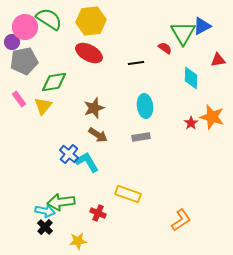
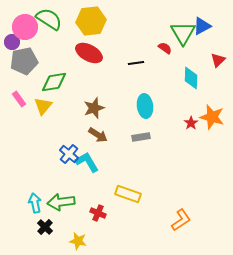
red triangle: rotated 35 degrees counterclockwise
cyan arrow: moved 10 px left, 8 px up; rotated 114 degrees counterclockwise
yellow star: rotated 18 degrees clockwise
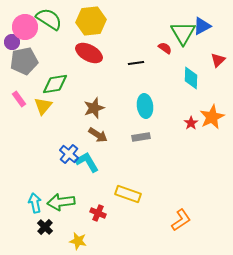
green diamond: moved 1 px right, 2 px down
orange star: rotated 30 degrees clockwise
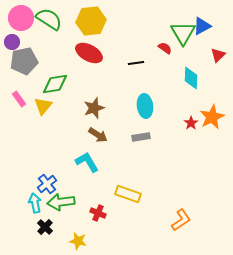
pink circle: moved 4 px left, 9 px up
red triangle: moved 5 px up
blue cross: moved 22 px left, 30 px down; rotated 12 degrees clockwise
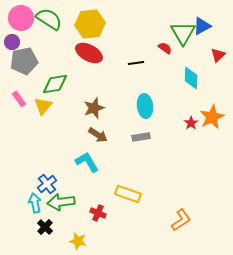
yellow hexagon: moved 1 px left, 3 px down
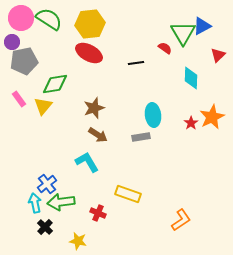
cyan ellipse: moved 8 px right, 9 px down
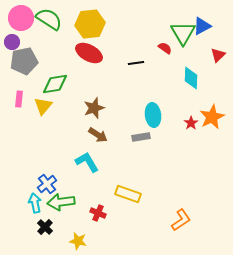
pink rectangle: rotated 42 degrees clockwise
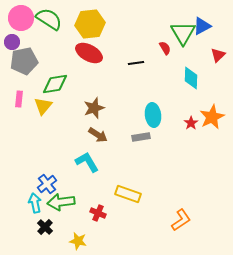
red semicircle: rotated 24 degrees clockwise
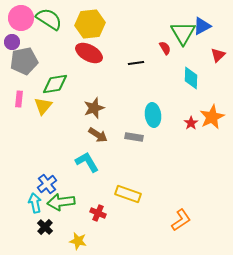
gray rectangle: moved 7 px left; rotated 18 degrees clockwise
